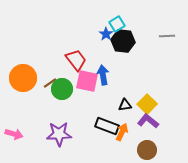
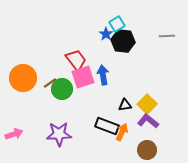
pink square: moved 4 px left, 4 px up; rotated 30 degrees counterclockwise
pink arrow: rotated 36 degrees counterclockwise
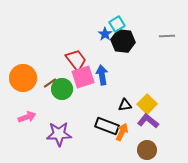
blue star: moved 1 px left
blue arrow: moved 1 px left
pink arrow: moved 13 px right, 17 px up
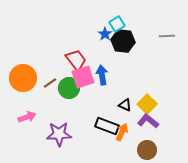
green circle: moved 7 px right, 1 px up
black triangle: rotated 32 degrees clockwise
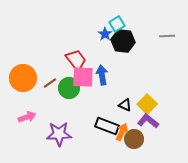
pink square: rotated 20 degrees clockwise
brown circle: moved 13 px left, 11 px up
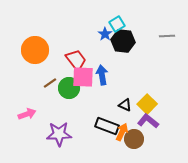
orange circle: moved 12 px right, 28 px up
pink arrow: moved 3 px up
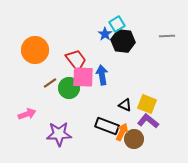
yellow square: rotated 24 degrees counterclockwise
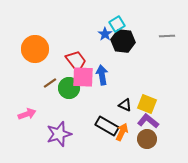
orange circle: moved 1 px up
red trapezoid: moved 1 px down
black rectangle: rotated 10 degrees clockwise
purple star: rotated 15 degrees counterclockwise
brown circle: moved 13 px right
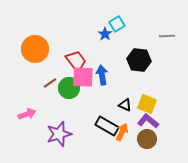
black hexagon: moved 16 px right, 19 px down
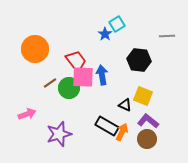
yellow square: moved 4 px left, 8 px up
